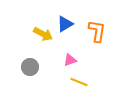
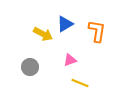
yellow line: moved 1 px right, 1 px down
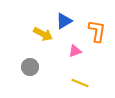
blue triangle: moved 1 px left, 3 px up
pink triangle: moved 5 px right, 9 px up
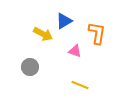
orange L-shape: moved 2 px down
pink triangle: rotated 40 degrees clockwise
yellow line: moved 2 px down
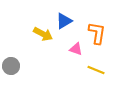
pink triangle: moved 1 px right, 2 px up
gray circle: moved 19 px left, 1 px up
yellow line: moved 16 px right, 15 px up
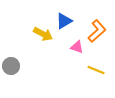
orange L-shape: moved 2 px up; rotated 40 degrees clockwise
pink triangle: moved 1 px right, 2 px up
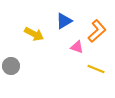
yellow arrow: moved 9 px left
yellow line: moved 1 px up
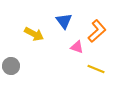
blue triangle: rotated 36 degrees counterclockwise
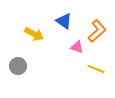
blue triangle: rotated 18 degrees counterclockwise
gray circle: moved 7 px right
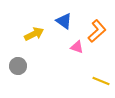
yellow arrow: rotated 54 degrees counterclockwise
yellow line: moved 5 px right, 12 px down
